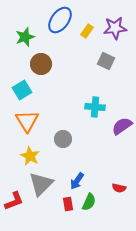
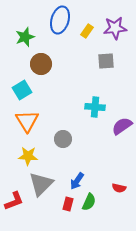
blue ellipse: rotated 20 degrees counterclockwise
gray square: rotated 30 degrees counterclockwise
yellow star: moved 2 px left; rotated 24 degrees counterclockwise
red rectangle: rotated 24 degrees clockwise
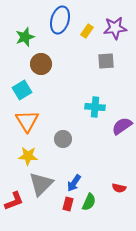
blue arrow: moved 3 px left, 2 px down
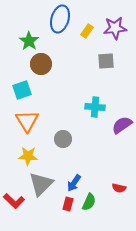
blue ellipse: moved 1 px up
green star: moved 4 px right, 4 px down; rotated 18 degrees counterclockwise
cyan square: rotated 12 degrees clockwise
purple semicircle: moved 1 px up
red L-shape: rotated 65 degrees clockwise
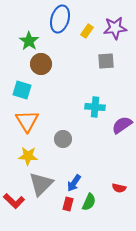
cyan square: rotated 36 degrees clockwise
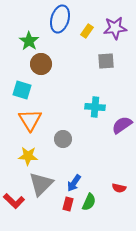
orange triangle: moved 3 px right, 1 px up
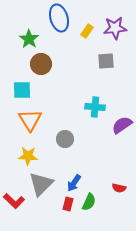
blue ellipse: moved 1 px left, 1 px up; rotated 32 degrees counterclockwise
green star: moved 2 px up
cyan square: rotated 18 degrees counterclockwise
gray circle: moved 2 px right
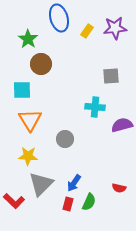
green star: moved 1 px left
gray square: moved 5 px right, 15 px down
purple semicircle: rotated 20 degrees clockwise
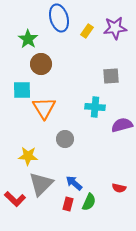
orange triangle: moved 14 px right, 12 px up
blue arrow: rotated 96 degrees clockwise
red L-shape: moved 1 px right, 2 px up
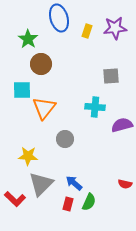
yellow rectangle: rotated 16 degrees counterclockwise
orange triangle: rotated 10 degrees clockwise
red semicircle: moved 6 px right, 4 px up
